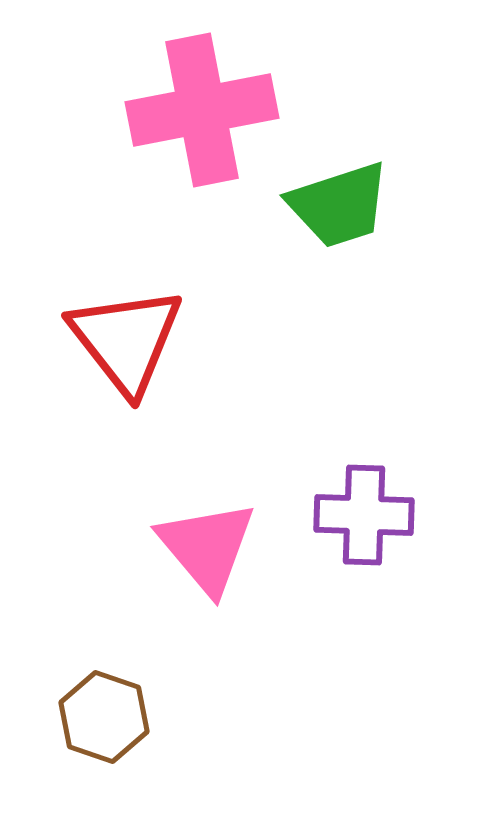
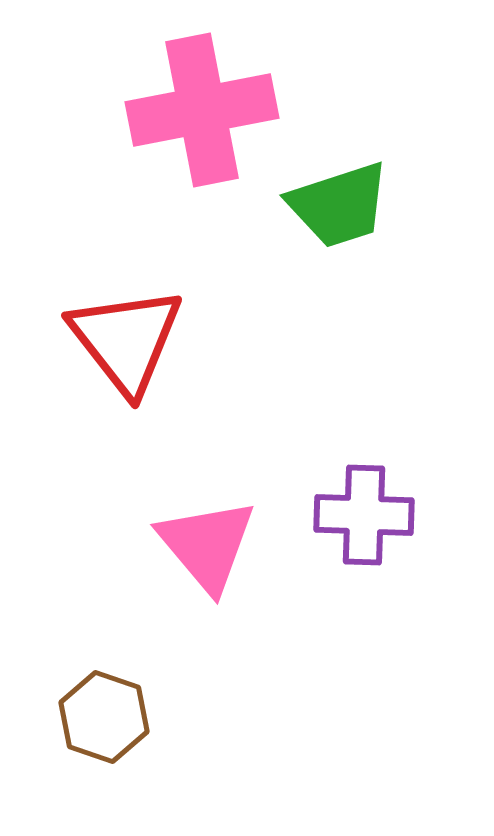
pink triangle: moved 2 px up
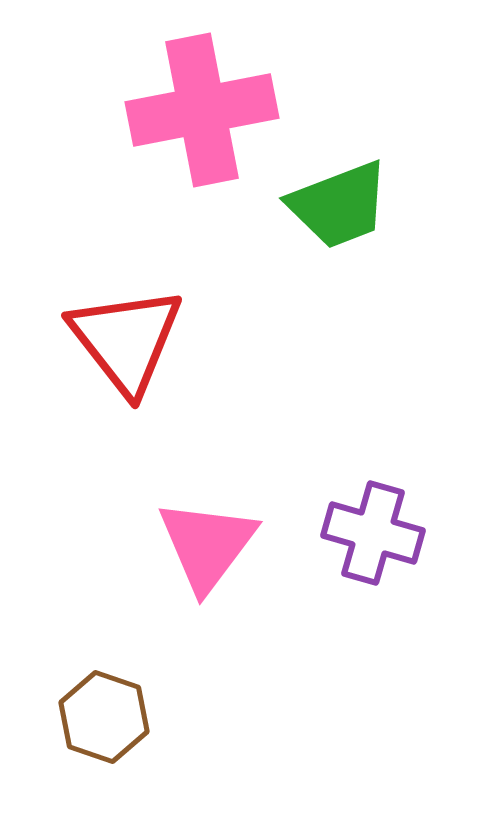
green trapezoid: rotated 3 degrees counterclockwise
purple cross: moved 9 px right, 18 px down; rotated 14 degrees clockwise
pink triangle: rotated 17 degrees clockwise
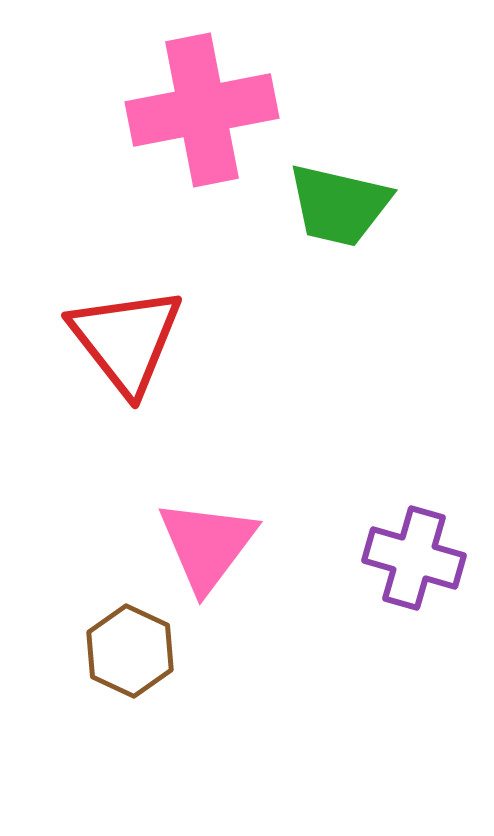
green trapezoid: rotated 34 degrees clockwise
purple cross: moved 41 px right, 25 px down
brown hexagon: moved 26 px right, 66 px up; rotated 6 degrees clockwise
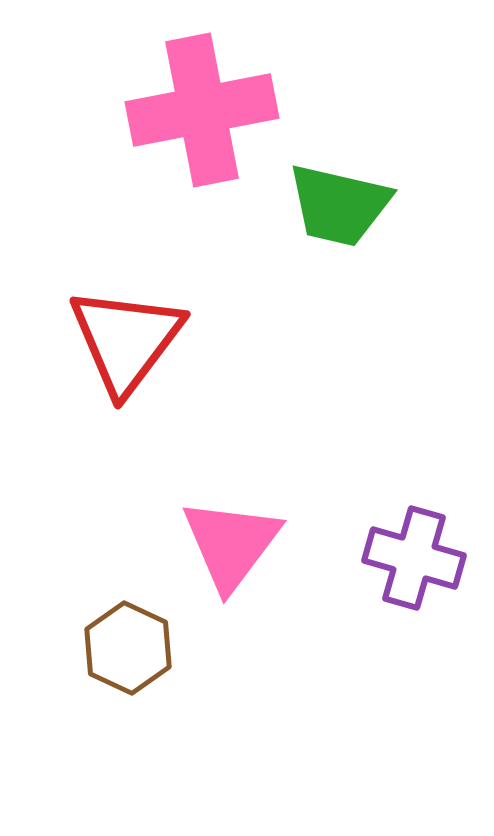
red triangle: rotated 15 degrees clockwise
pink triangle: moved 24 px right, 1 px up
brown hexagon: moved 2 px left, 3 px up
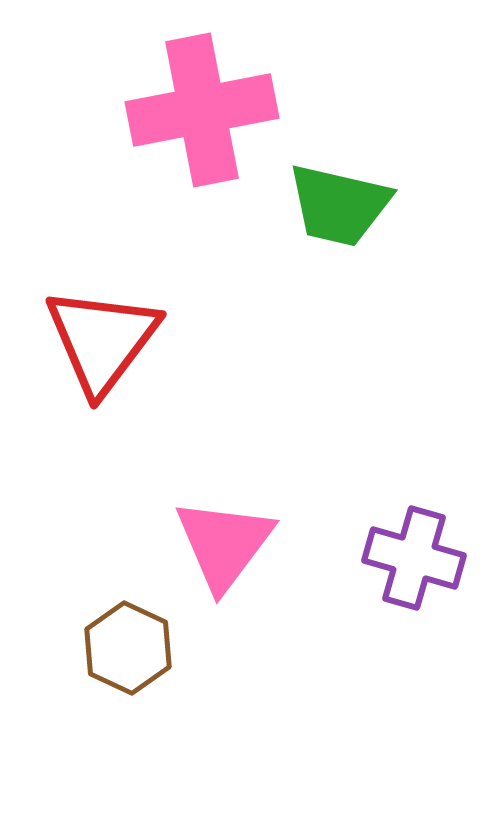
red triangle: moved 24 px left
pink triangle: moved 7 px left
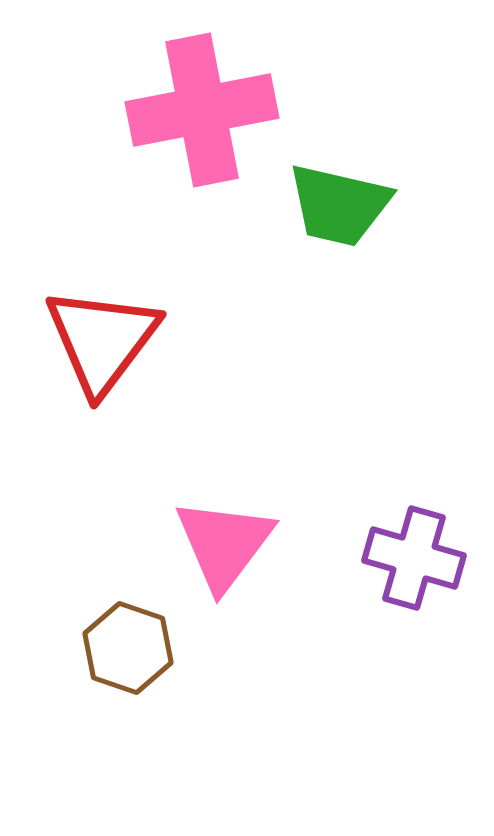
brown hexagon: rotated 6 degrees counterclockwise
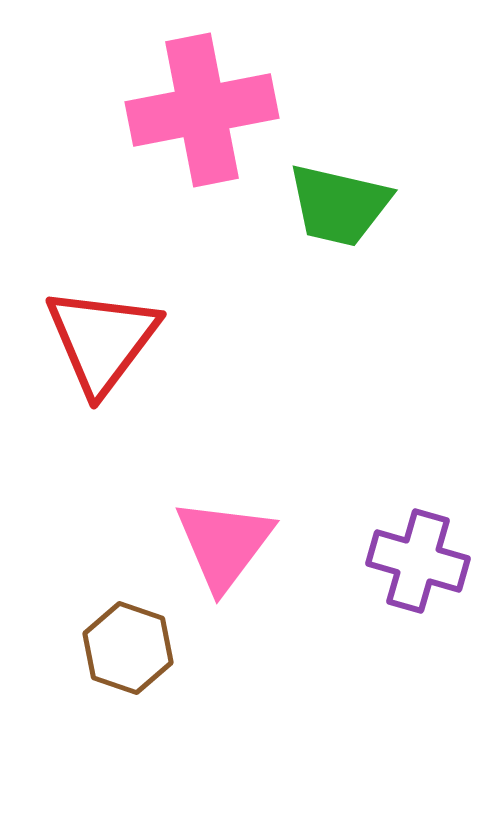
purple cross: moved 4 px right, 3 px down
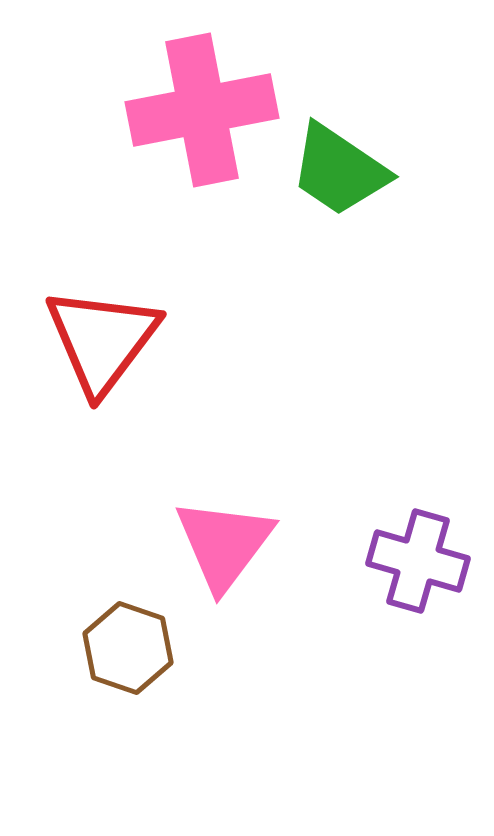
green trapezoid: moved 35 px up; rotated 21 degrees clockwise
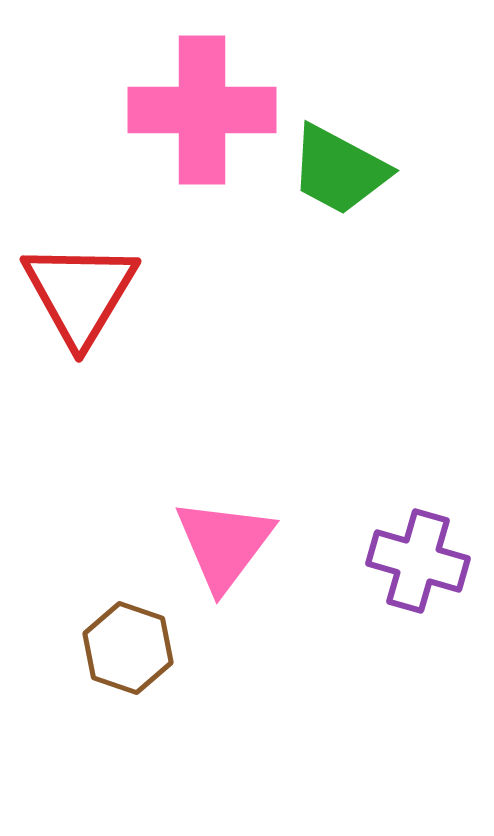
pink cross: rotated 11 degrees clockwise
green trapezoid: rotated 6 degrees counterclockwise
red triangle: moved 22 px left, 47 px up; rotated 6 degrees counterclockwise
